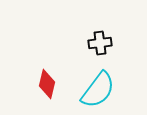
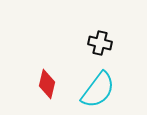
black cross: rotated 20 degrees clockwise
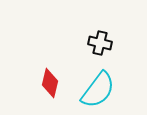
red diamond: moved 3 px right, 1 px up
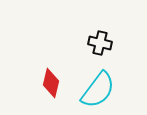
red diamond: moved 1 px right
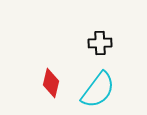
black cross: rotated 15 degrees counterclockwise
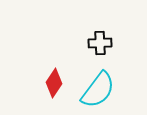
red diamond: moved 3 px right; rotated 20 degrees clockwise
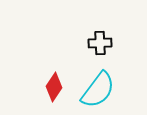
red diamond: moved 4 px down
